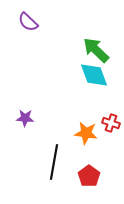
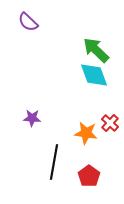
purple star: moved 7 px right
red cross: moved 1 px left; rotated 24 degrees clockwise
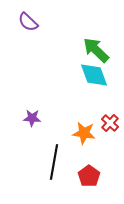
orange star: moved 2 px left
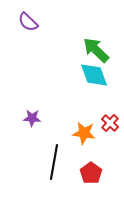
red pentagon: moved 2 px right, 3 px up
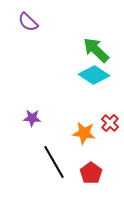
cyan diamond: rotated 36 degrees counterclockwise
black line: rotated 40 degrees counterclockwise
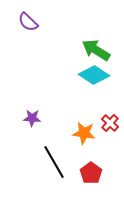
green arrow: rotated 12 degrees counterclockwise
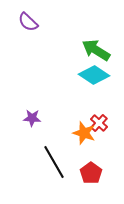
red cross: moved 11 px left
orange star: rotated 10 degrees clockwise
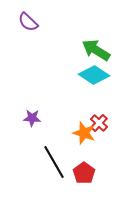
red pentagon: moved 7 px left
